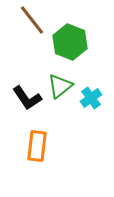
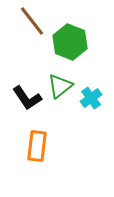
brown line: moved 1 px down
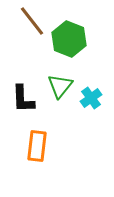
green hexagon: moved 1 px left, 3 px up
green triangle: rotated 12 degrees counterclockwise
black L-shape: moved 4 px left, 1 px down; rotated 32 degrees clockwise
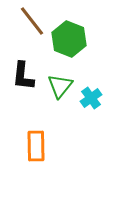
black L-shape: moved 23 px up; rotated 8 degrees clockwise
orange rectangle: moved 1 px left; rotated 8 degrees counterclockwise
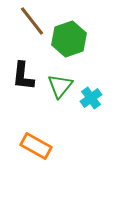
green hexagon: rotated 20 degrees clockwise
orange rectangle: rotated 60 degrees counterclockwise
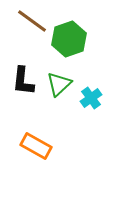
brown line: rotated 16 degrees counterclockwise
black L-shape: moved 5 px down
green triangle: moved 1 px left, 2 px up; rotated 8 degrees clockwise
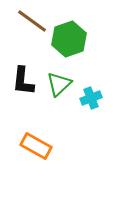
cyan cross: rotated 15 degrees clockwise
